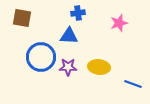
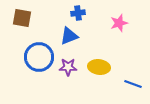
blue triangle: rotated 24 degrees counterclockwise
blue circle: moved 2 px left
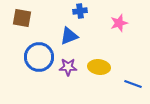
blue cross: moved 2 px right, 2 px up
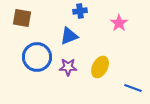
pink star: rotated 18 degrees counterclockwise
blue circle: moved 2 px left
yellow ellipse: moved 1 px right; rotated 70 degrees counterclockwise
blue line: moved 4 px down
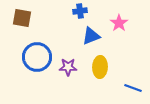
blue triangle: moved 22 px right
yellow ellipse: rotated 25 degrees counterclockwise
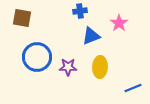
blue line: rotated 42 degrees counterclockwise
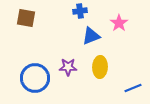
brown square: moved 4 px right
blue circle: moved 2 px left, 21 px down
